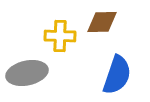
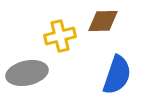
brown diamond: moved 1 px right, 1 px up
yellow cross: rotated 16 degrees counterclockwise
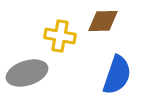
yellow cross: rotated 24 degrees clockwise
gray ellipse: rotated 6 degrees counterclockwise
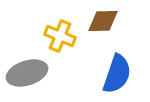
yellow cross: rotated 12 degrees clockwise
blue semicircle: moved 1 px up
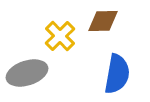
yellow cross: rotated 24 degrees clockwise
blue semicircle: rotated 9 degrees counterclockwise
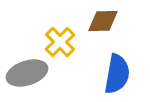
yellow cross: moved 6 px down
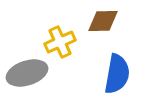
yellow cross: rotated 20 degrees clockwise
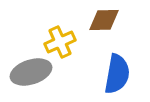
brown diamond: moved 1 px right, 1 px up
gray ellipse: moved 4 px right, 1 px up
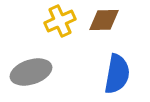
yellow cross: moved 21 px up
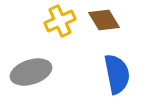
brown diamond: rotated 60 degrees clockwise
blue semicircle: rotated 21 degrees counterclockwise
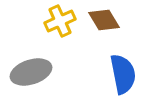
blue semicircle: moved 6 px right
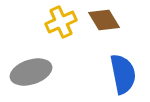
yellow cross: moved 1 px right, 1 px down
